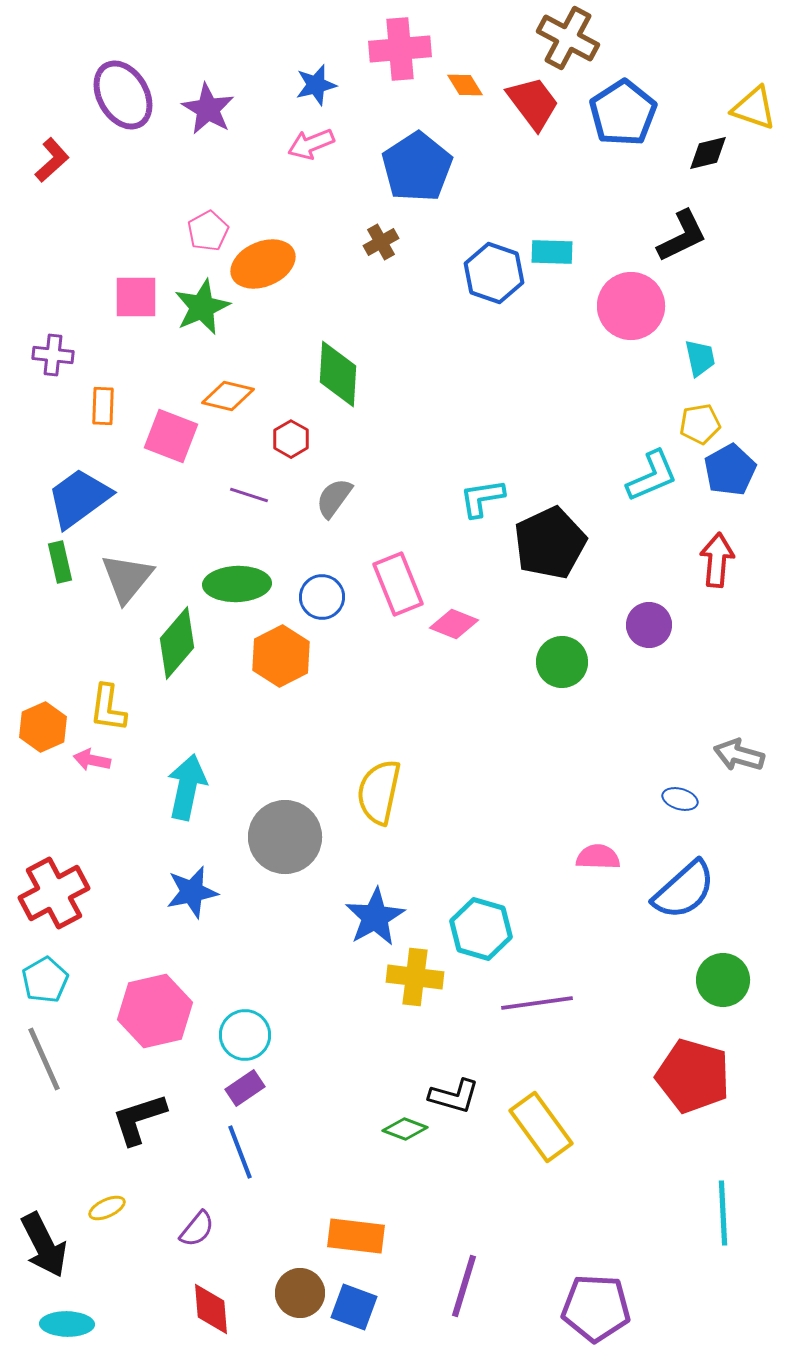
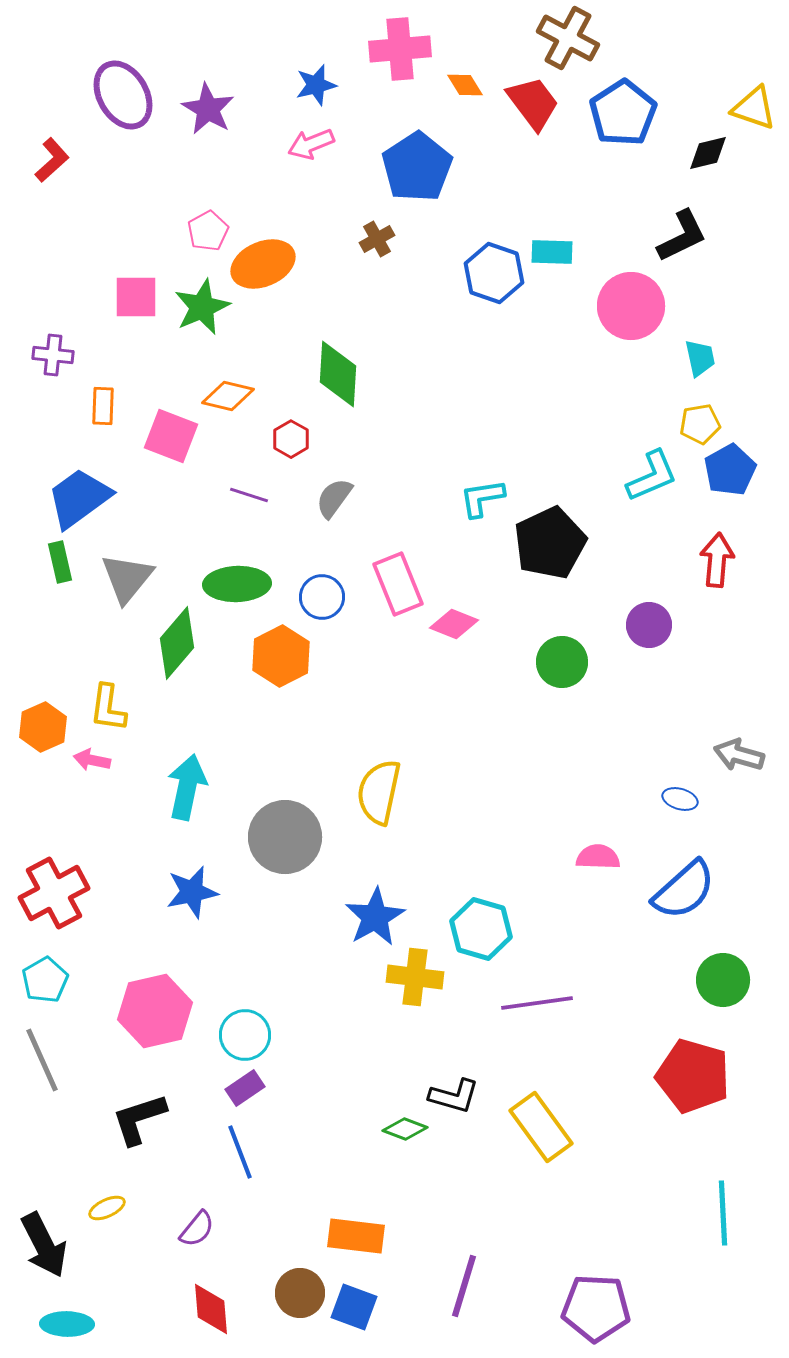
brown cross at (381, 242): moved 4 px left, 3 px up
gray line at (44, 1059): moved 2 px left, 1 px down
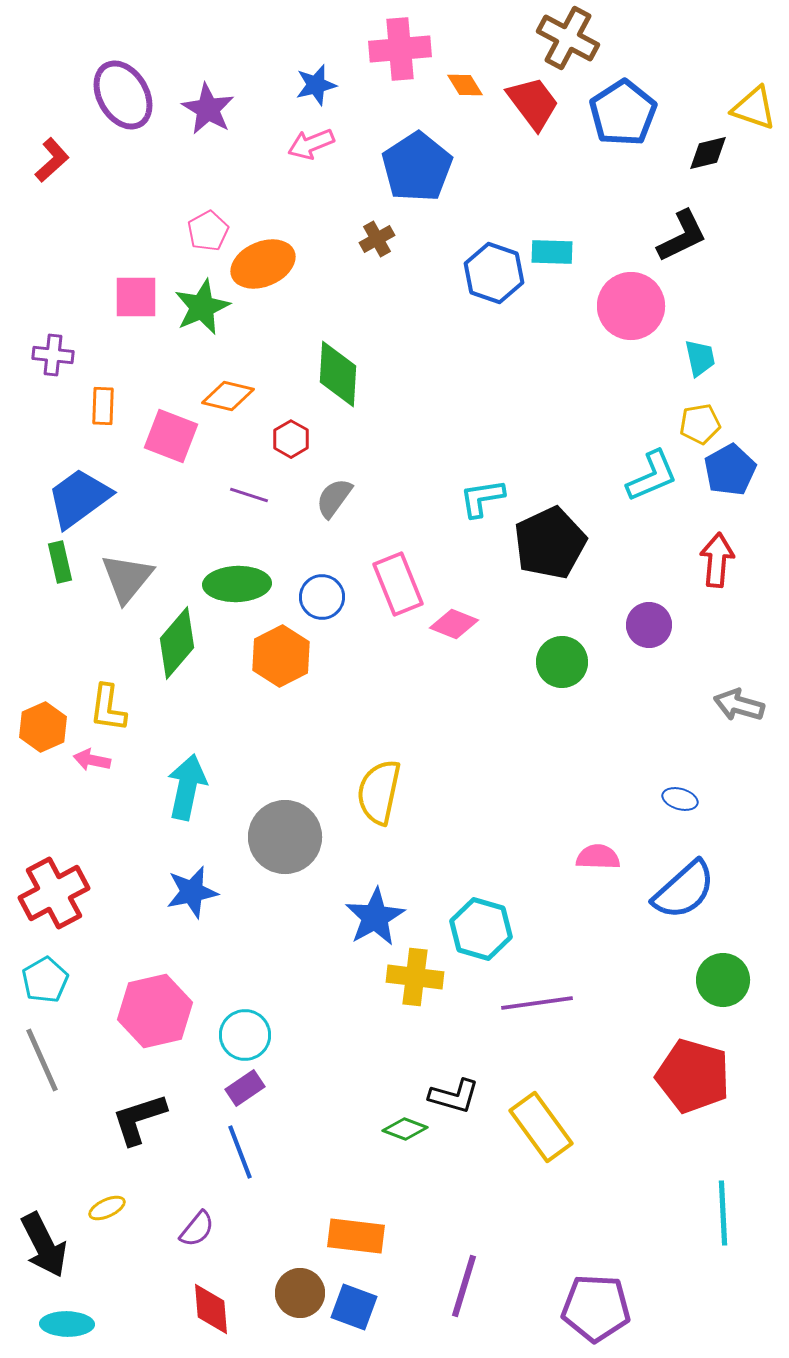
gray arrow at (739, 755): moved 50 px up
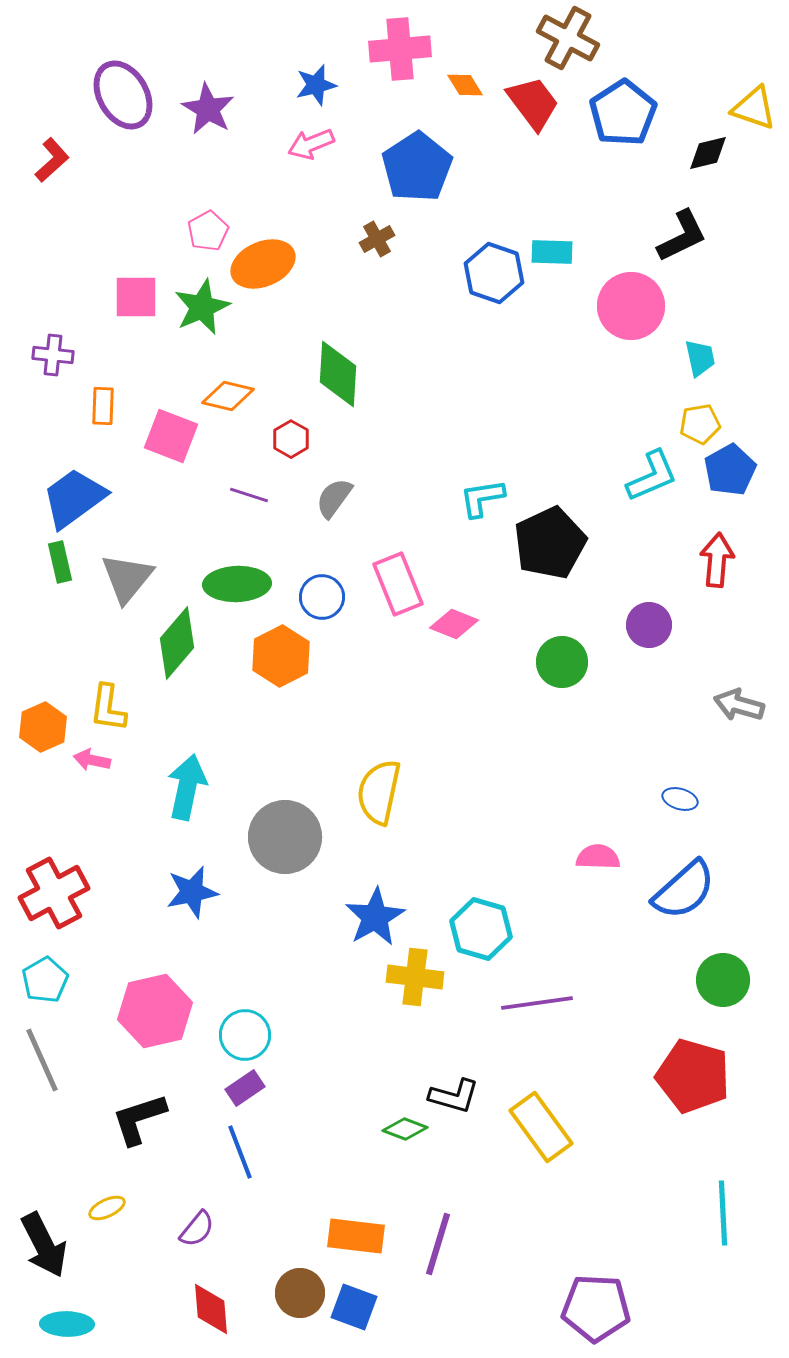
blue trapezoid at (79, 498): moved 5 px left
purple line at (464, 1286): moved 26 px left, 42 px up
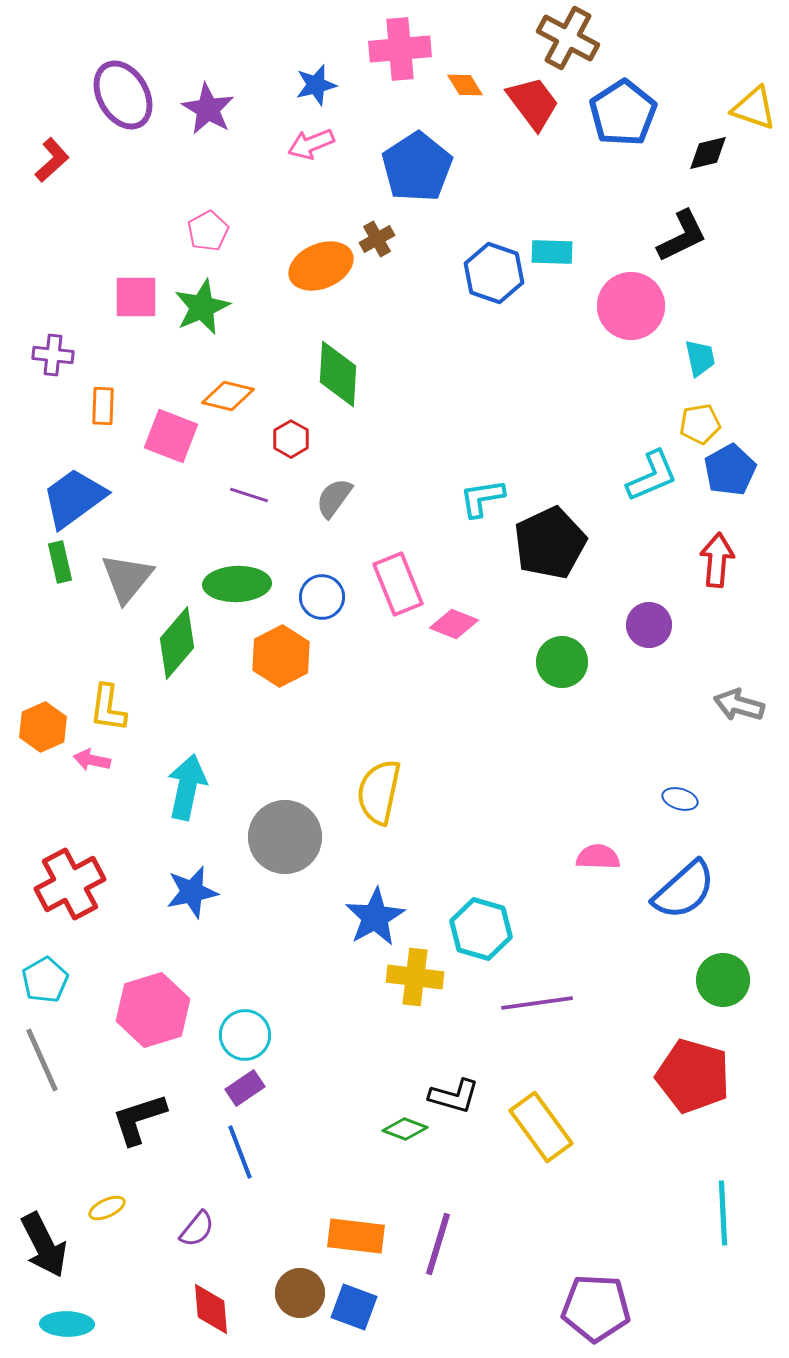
orange ellipse at (263, 264): moved 58 px right, 2 px down
red cross at (54, 893): moved 16 px right, 9 px up
pink hexagon at (155, 1011): moved 2 px left, 1 px up; rotated 4 degrees counterclockwise
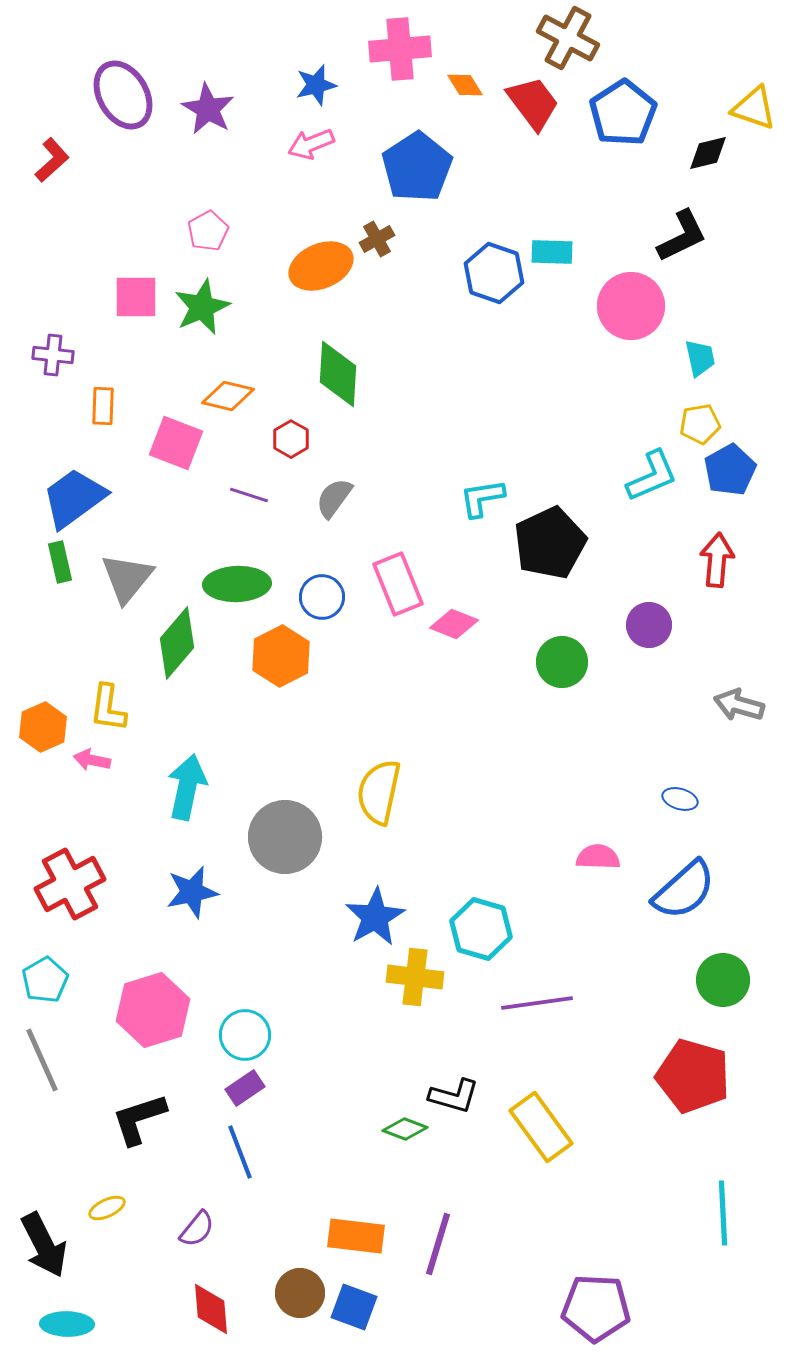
pink square at (171, 436): moved 5 px right, 7 px down
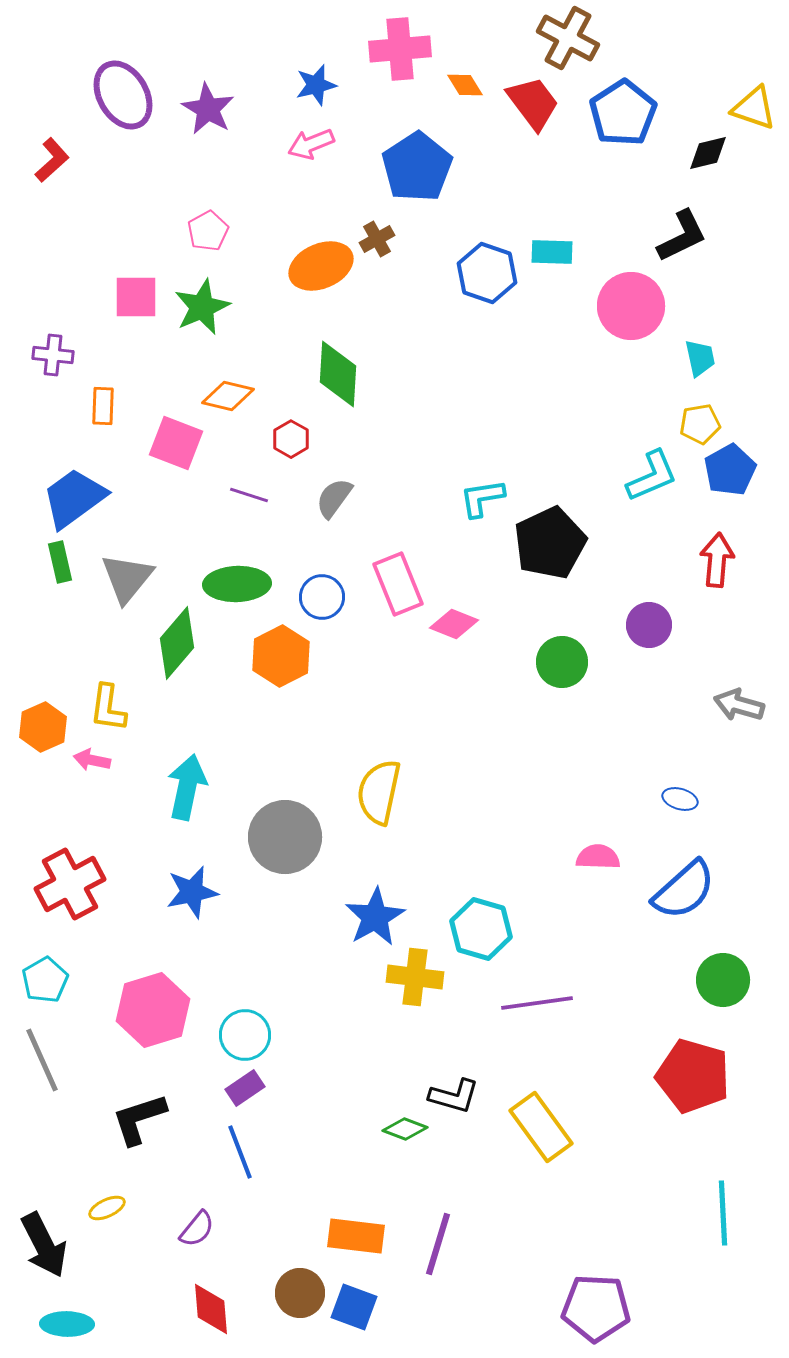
blue hexagon at (494, 273): moved 7 px left
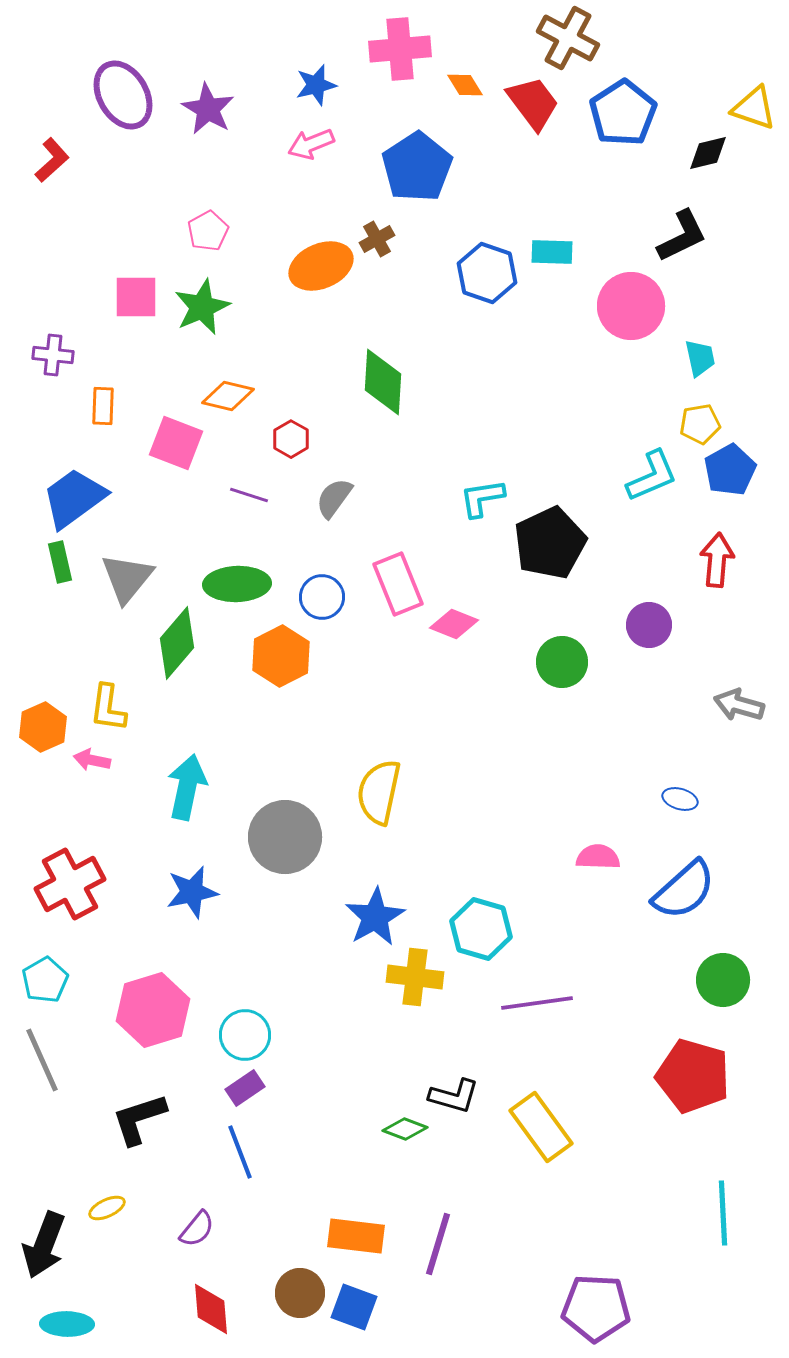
green diamond at (338, 374): moved 45 px right, 8 px down
black arrow at (44, 1245): rotated 48 degrees clockwise
